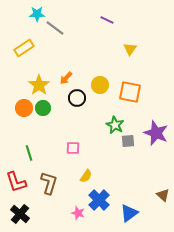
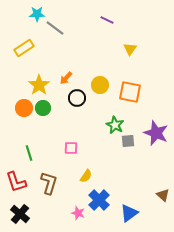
pink square: moved 2 px left
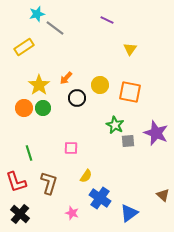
cyan star: rotated 14 degrees counterclockwise
yellow rectangle: moved 1 px up
blue cross: moved 1 px right, 2 px up; rotated 10 degrees counterclockwise
pink star: moved 6 px left
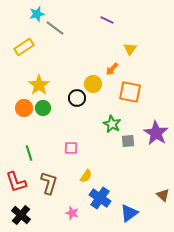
orange arrow: moved 46 px right, 9 px up
yellow circle: moved 7 px left, 1 px up
green star: moved 3 px left, 1 px up
purple star: rotated 10 degrees clockwise
black cross: moved 1 px right, 1 px down
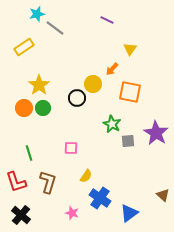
brown L-shape: moved 1 px left, 1 px up
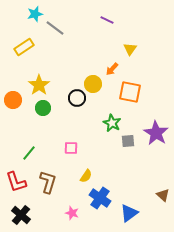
cyan star: moved 2 px left
orange circle: moved 11 px left, 8 px up
green star: moved 1 px up
green line: rotated 56 degrees clockwise
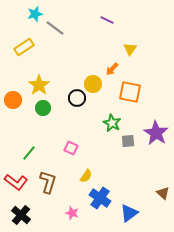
pink square: rotated 24 degrees clockwise
red L-shape: rotated 35 degrees counterclockwise
brown triangle: moved 2 px up
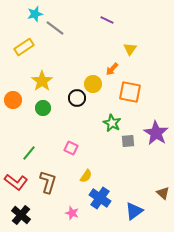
yellow star: moved 3 px right, 4 px up
blue triangle: moved 5 px right, 2 px up
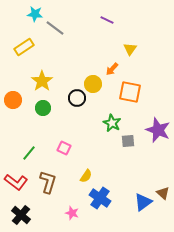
cyan star: rotated 21 degrees clockwise
purple star: moved 2 px right, 3 px up; rotated 10 degrees counterclockwise
pink square: moved 7 px left
blue triangle: moved 9 px right, 9 px up
